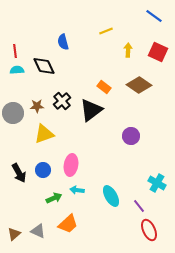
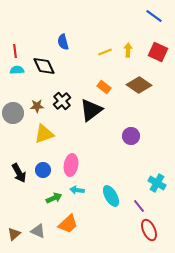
yellow line: moved 1 px left, 21 px down
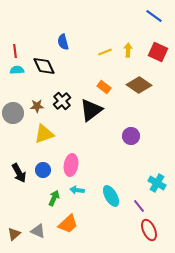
green arrow: rotated 42 degrees counterclockwise
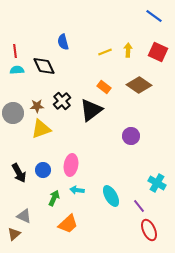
yellow triangle: moved 3 px left, 5 px up
gray triangle: moved 14 px left, 15 px up
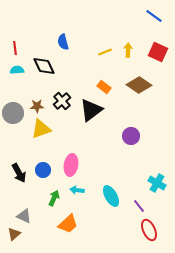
red line: moved 3 px up
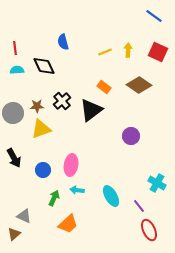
black arrow: moved 5 px left, 15 px up
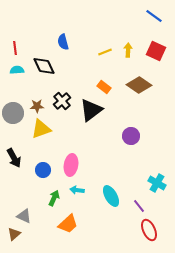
red square: moved 2 px left, 1 px up
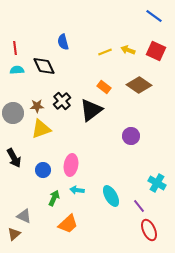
yellow arrow: rotated 72 degrees counterclockwise
